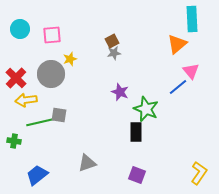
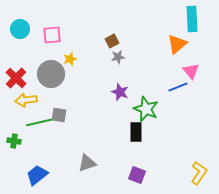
gray star: moved 4 px right, 4 px down
blue line: rotated 18 degrees clockwise
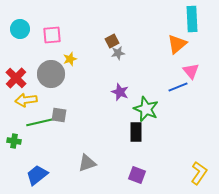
gray star: moved 4 px up
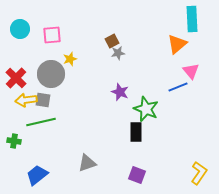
gray square: moved 16 px left, 15 px up
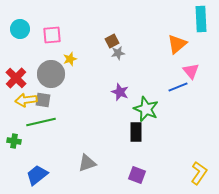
cyan rectangle: moved 9 px right
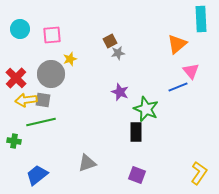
brown square: moved 2 px left
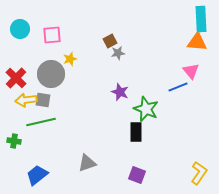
orange triangle: moved 20 px right, 2 px up; rotated 45 degrees clockwise
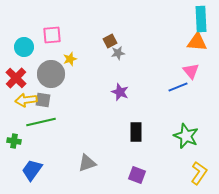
cyan circle: moved 4 px right, 18 px down
green star: moved 40 px right, 27 px down
blue trapezoid: moved 5 px left, 5 px up; rotated 15 degrees counterclockwise
